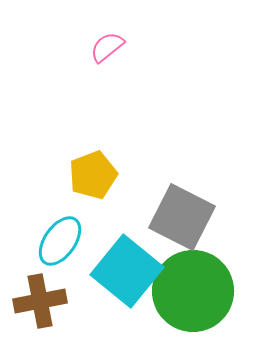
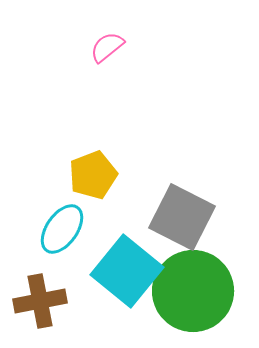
cyan ellipse: moved 2 px right, 12 px up
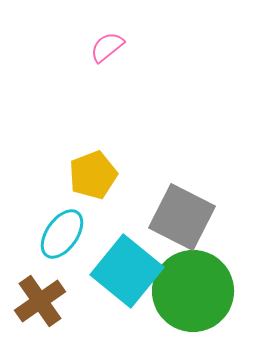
cyan ellipse: moved 5 px down
brown cross: rotated 24 degrees counterclockwise
